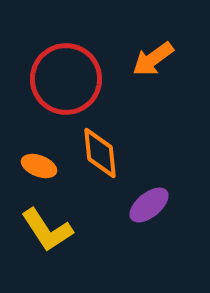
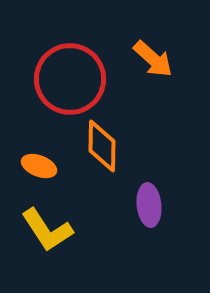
orange arrow: rotated 102 degrees counterclockwise
red circle: moved 4 px right
orange diamond: moved 2 px right, 7 px up; rotated 6 degrees clockwise
purple ellipse: rotated 57 degrees counterclockwise
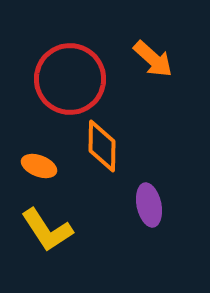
purple ellipse: rotated 6 degrees counterclockwise
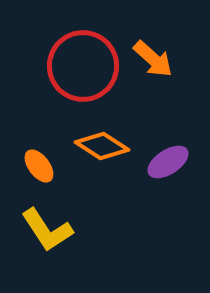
red circle: moved 13 px right, 13 px up
orange diamond: rotated 58 degrees counterclockwise
orange ellipse: rotated 32 degrees clockwise
purple ellipse: moved 19 px right, 43 px up; rotated 69 degrees clockwise
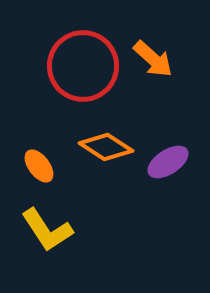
orange diamond: moved 4 px right, 1 px down
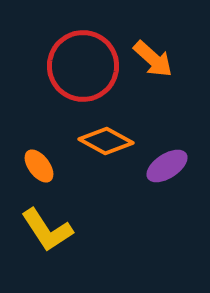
orange diamond: moved 6 px up; rotated 4 degrees counterclockwise
purple ellipse: moved 1 px left, 4 px down
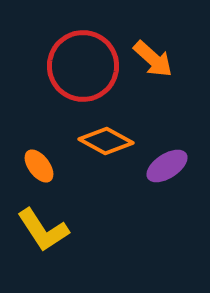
yellow L-shape: moved 4 px left
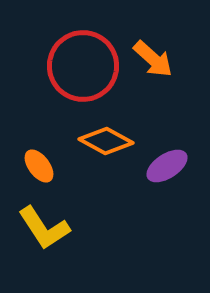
yellow L-shape: moved 1 px right, 2 px up
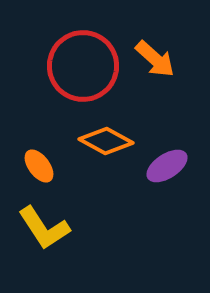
orange arrow: moved 2 px right
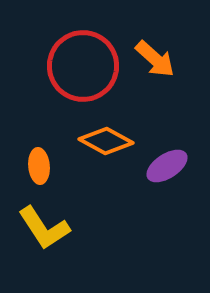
orange ellipse: rotated 32 degrees clockwise
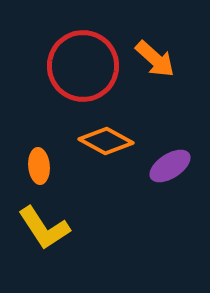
purple ellipse: moved 3 px right
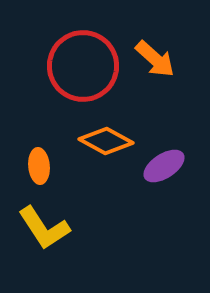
purple ellipse: moved 6 px left
